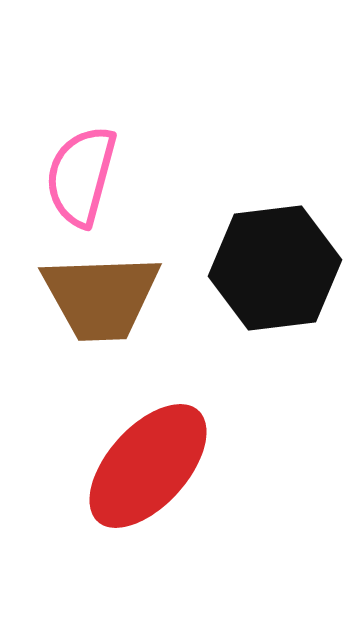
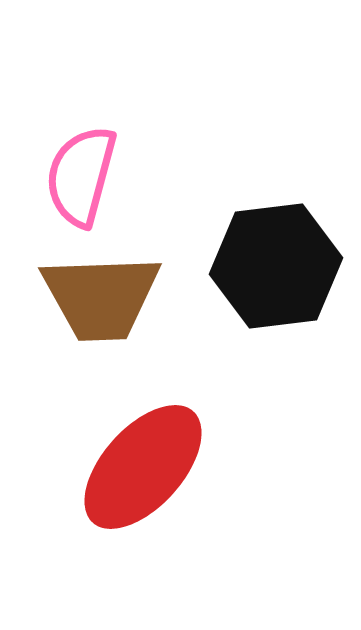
black hexagon: moved 1 px right, 2 px up
red ellipse: moved 5 px left, 1 px down
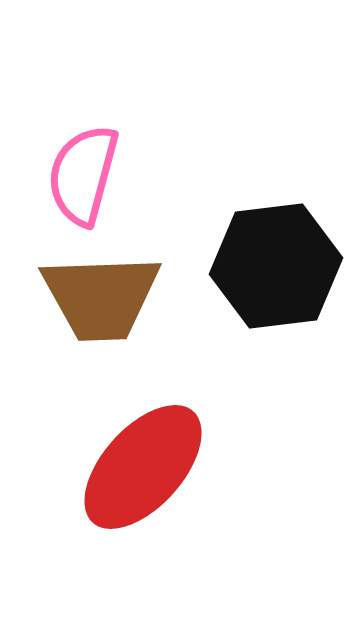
pink semicircle: moved 2 px right, 1 px up
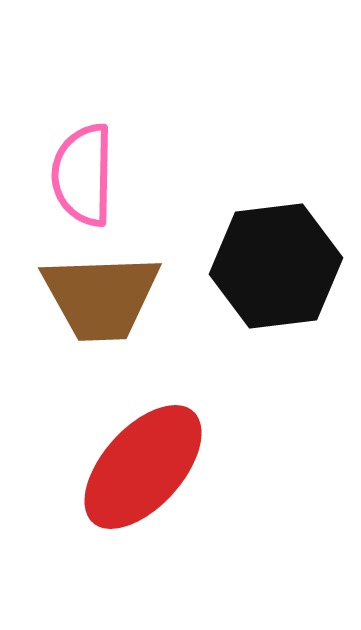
pink semicircle: rotated 14 degrees counterclockwise
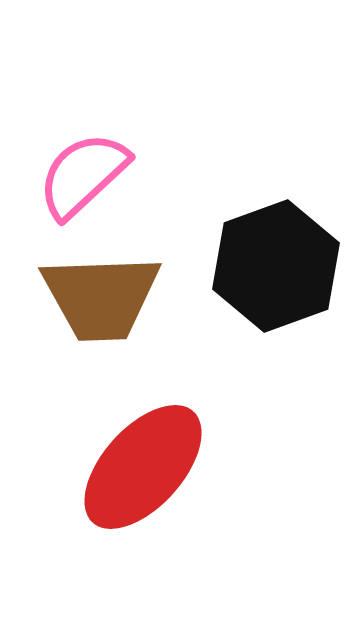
pink semicircle: rotated 46 degrees clockwise
black hexagon: rotated 13 degrees counterclockwise
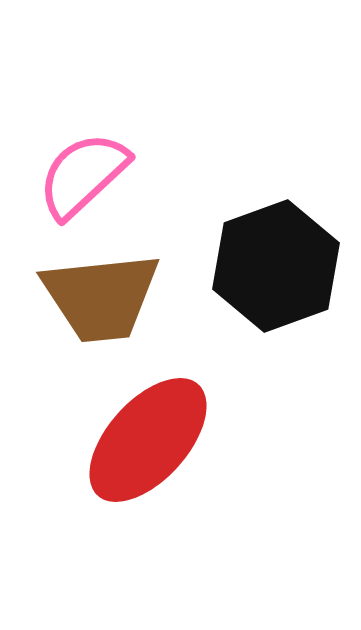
brown trapezoid: rotated 4 degrees counterclockwise
red ellipse: moved 5 px right, 27 px up
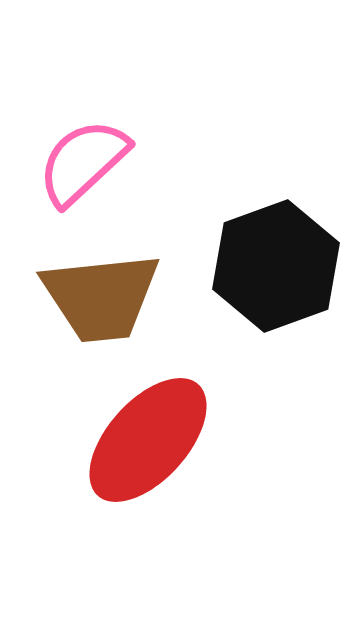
pink semicircle: moved 13 px up
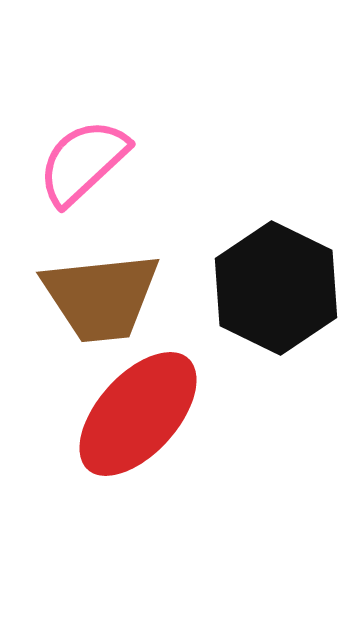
black hexagon: moved 22 px down; rotated 14 degrees counterclockwise
red ellipse: moved 10 px left, 26 px up
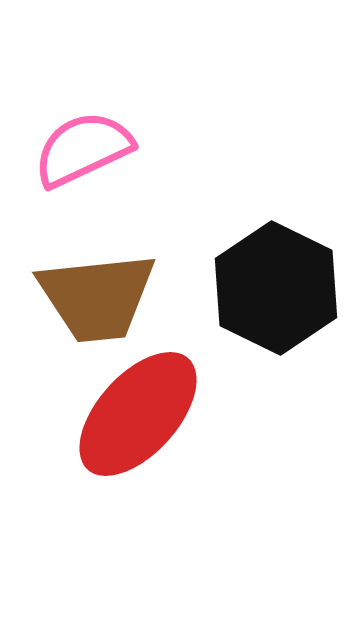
pink semicircle: moved 13 px up; rotated 18 degrees clockwise
brown trapezoid: moved 4 px left
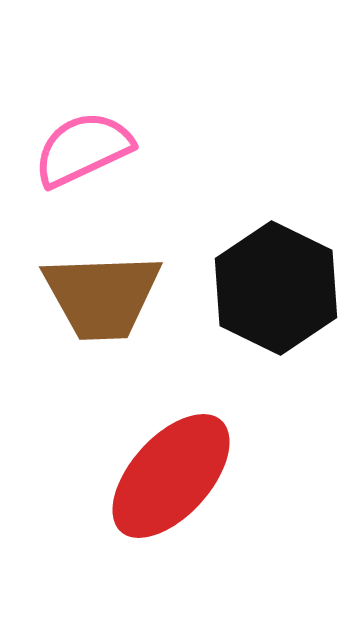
brown trapezoid: moved 5 px right, 1 px up; rotated 4 degrees clockwise
red ellipse: moved 33 px right, 62 px down
